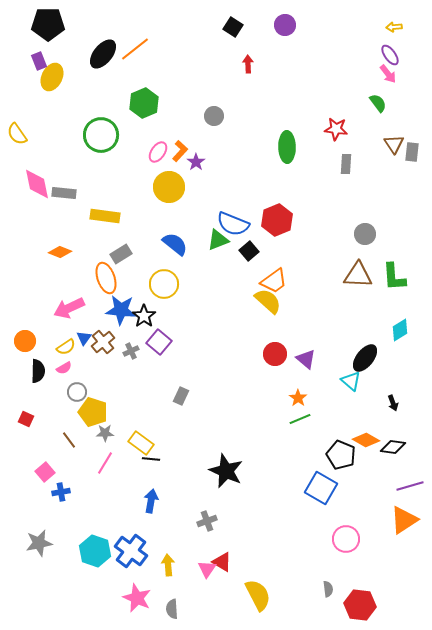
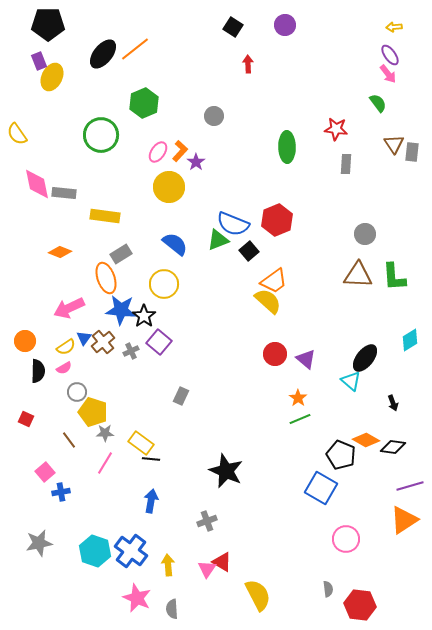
cyan diamond at (400, 330): moved 10 px right, 10 px down
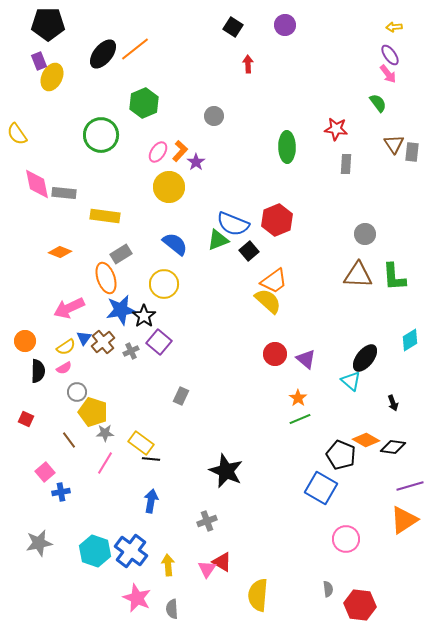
blue star at (121, 310): rotated 16 degrees counterclockwise
yellow semicircle at (258, 595): rotated 148 degrees counterclockwise
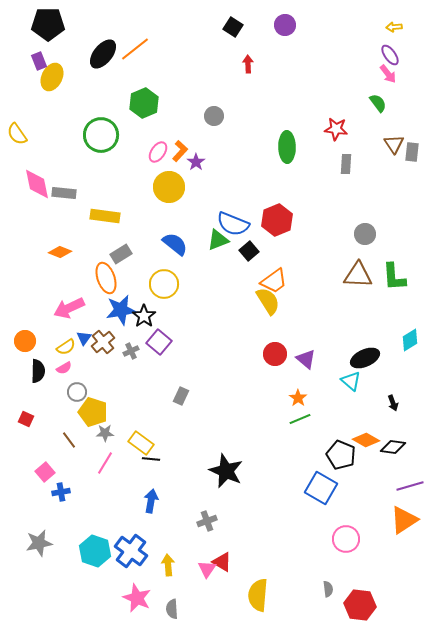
yellow semicircle at (268, 301): rotated 16 degrees clockwise
black ellipse at (365, 358): rotated 28 degrees clockwise
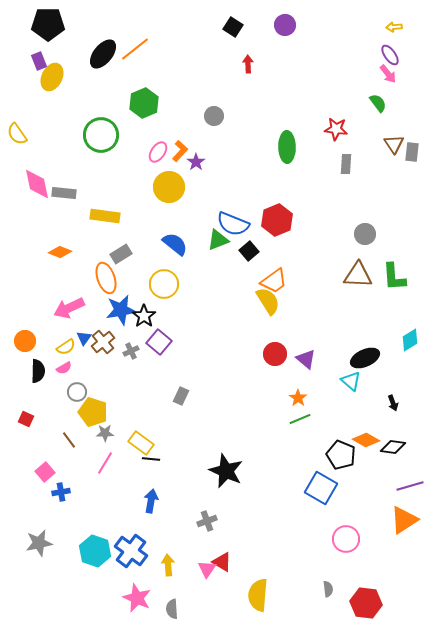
red hexagon at (360, 605): moved 6 px right, 2 px up
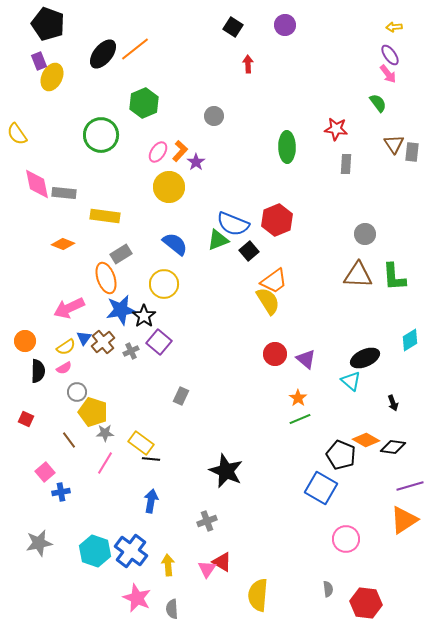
black pentagon at (48, 24): rotated 20 degrees clockwise
orange diamond at (60, 252): moved 3 px right, 8 px up
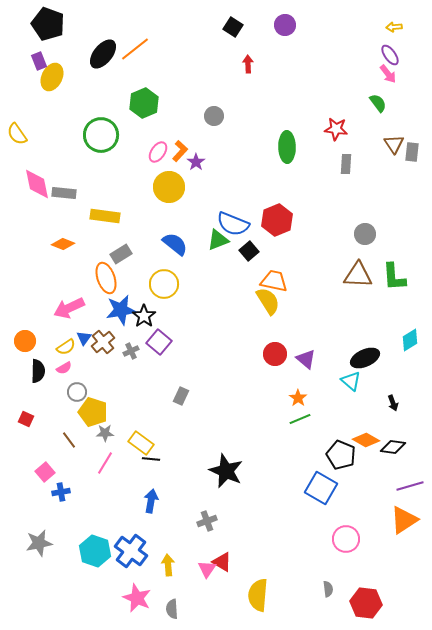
orange trapezoid at (274, 281): rotated 132 degrees counterclockwise
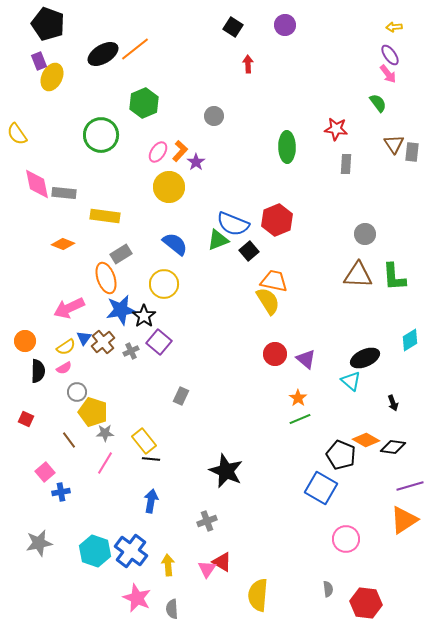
black ellipse at (103, 54): rotated 20 degrees clockwise
yellow rectangle at (141, 443): moved 3 px right, 2 px up; rotated 15 degrees clockwise
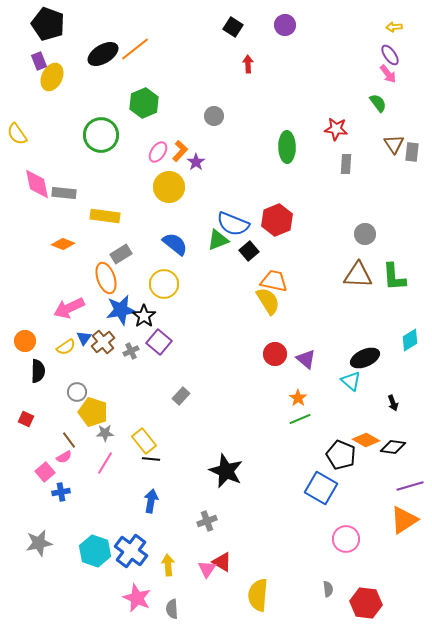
pink semicircle at (64, 368): moved 89 px down
gray rectangle at (181, 396): rotated 18 degrees clockwise
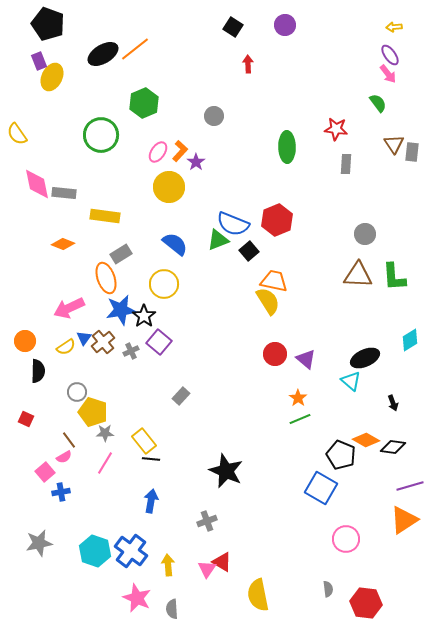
yellow semicircle at (258, 595): rotated 16 degrees counterclockwise
